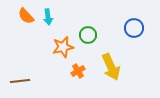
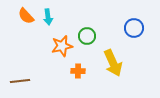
green circle: moved 1 px left, 1 px down
orange star: moved 1 px left, 1 px up
yellow arrow: moved 2 px right, 4 px up
orange cross: rotated 32 degrees clockwise
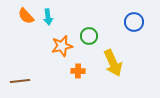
blue circle: moved 6 px up
green circle: moved 2 px right
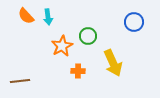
green circle: moved 1 px left
orange star: rotated 15 degrees counterclockwise
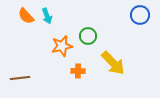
cyan arrow: moved 1 px left, 1 px up; rotated 14 degrees counterclockwise
blue circle: moved 6 px right, 7 px up
orange star: rotated 15 degrees clockwise
yellow arrow: rotated 20 degrees counterclockwise
brown line: moved 3 px up
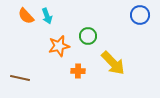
orange star: moved 3 px left
brown line: rotated 18 degrees clockwise
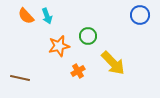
orange cross: rotated 32 degrees counterclockwise
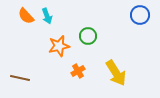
yellow arrow: moved 3 px right, 10 px down; rotated 12 degrees clockwise
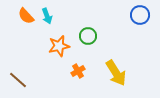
brown line: moved 2 px left, 2 px down; rotated 30 degrees clockwise
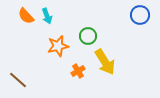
orange star: moved 1 px left
yellow arrow: moved 11 px left, 11 px up
